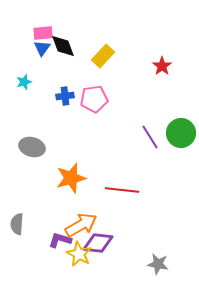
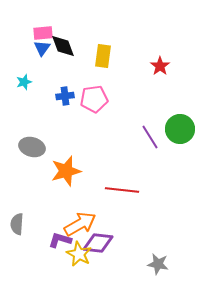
yellow rectangle: rotated 35 degrees counterclockwise
red star: moved 2 px left
green circle: moved 1 px left, 4 px up
orange star: moved 5 px left, 7 px up
orange arrow: moved 1 px left, 1 px up
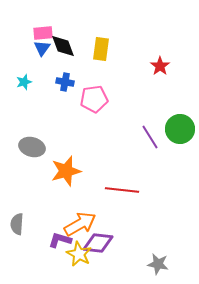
yellow rectangle: moved 2 px left, 7 px up
blue cross: moved 14 px up; rotated 18 degrees clockwise
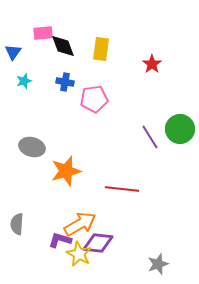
blue triangle: moved 29 px left, 4 px down
red star: moved 8 px left, 2 px up
cyan star: moved 1 px up
red line: moved 1 px up
gray star: rotated 30 degrees counterclockwise
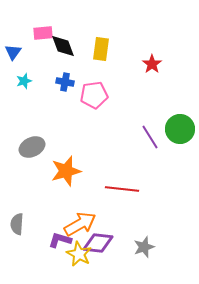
pink pentagon: moved 4 px up
gray ellipse: rotated 40 degrees counterclockwise
gray star: moved 14 px left, 17 px up
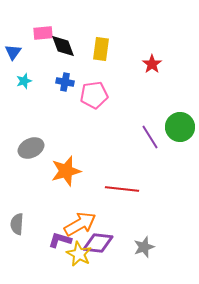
green circle: moved 2 px up
gray ellipse: moved 1 px left, 1 px down
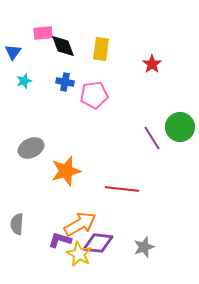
purple line: moved 2 px right, 1 px down
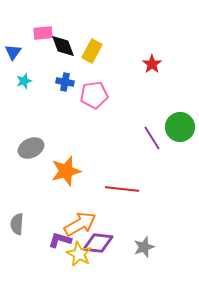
yellow rectangle: moved 9 px left, 2 px down; rotated 20 degrees clockwise
